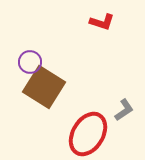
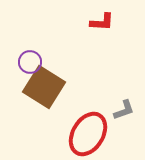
red L-shape: rotated 15 degrees counterclockwise
gray L-shape: rotated 15 degrees clockwise
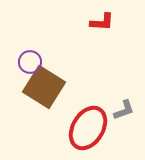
red ellipse: moved 6 px up
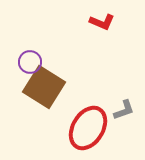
red L-shape: rotated 20 degrees clockwise
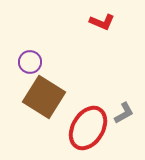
brown square: moved 10 px down
gray L-shape: moved 3 px down; rotated 10 degrees counterclockwise
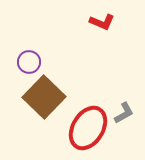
purple circle: moved 1 px left
brown square: rotated 12 degrees clockwise
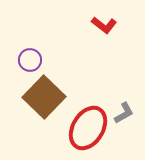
red L-shape: moved 2 px right, 3 px down; rotated 15 degrees clockwise
purple circle: moved 1 px right, 2 px up
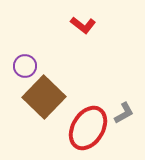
red L-shape: moved 21 px left
purple circle: moved 5 px left, 6 px down
